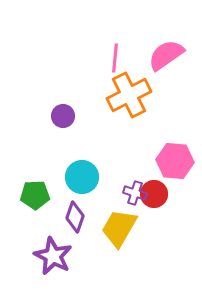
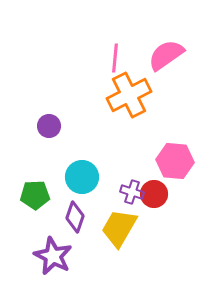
purple circle: moved 14 px left, 10 px down
purple cross: moved 3 px left, 1 px up
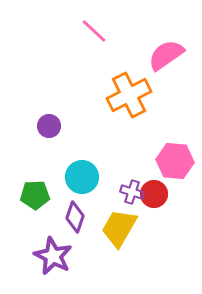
pink line: moved 21 px left, 27 px up; rotated 52 degrees counterclockwise
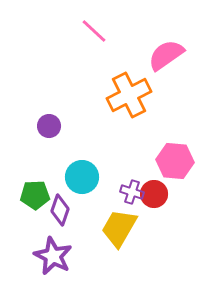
purple diamond: moved 15 px left, 7 px up
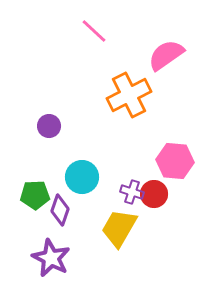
purple star: moved 2 px left, 2 px down
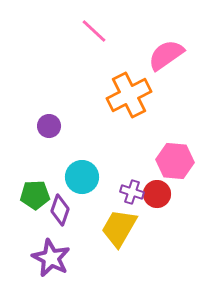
red circle: moved 3 px right
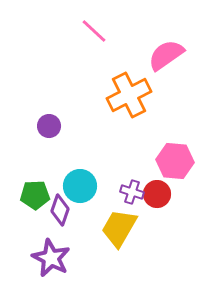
cyan circle: moved 2 px left, 9 px down
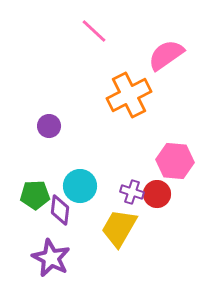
purple diamond: rotated 12 degrees counterclockwise
